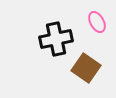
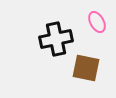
brown square: rotated 24 degrees counterclockwise
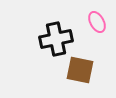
brown square: moved 6 px left, 2 px down
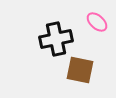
pink ellipse: rotated 20 degrees counterclockwise
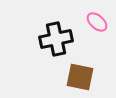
brown square: moved 7 px down
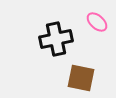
brown square: moved 1 px right, 1 px down
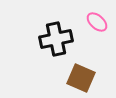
brown square: rotated 12 degrees clockwise
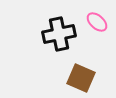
black cross: moved 3 px right, 5 px up
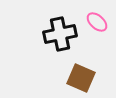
black cross: moved 1 px right
